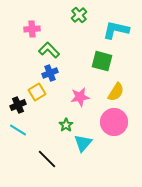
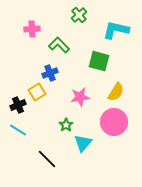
green L-shape: moved 10 px right, 5 px up
green square: moved 3 px left
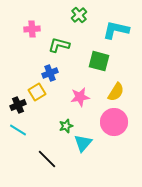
green L-shape: rotated 30 degrees counterclockwise
green star: moved 1 px down; rotated 16 degrees clockwise
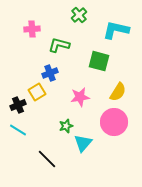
yellow semicircle: moved 2 px right
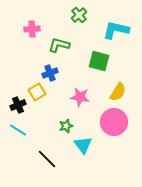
pink star: rotated 18 degrees clockwise
cyan triangle: moved 2 px down; rotated 18 degrees counterclockwise
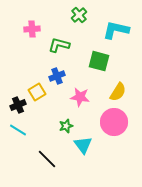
blue cross: moved 7 px right, 3 px down
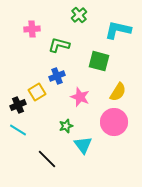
cyan L-shape: moved 2 px right
pink star: rotated 12 degrees clockwise
